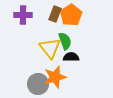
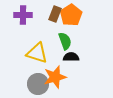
yellow triangle: moved 13 px left, 5 px down; rotated 35 degrees counterclockwise
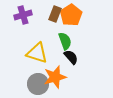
purple cross: rotated 18 degrees counterclockwise
black semicircle: rotated 49 degrees clockwise
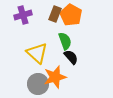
orange pentagon: rotated 10 degrees counterclockwise
yellow triangle: rotated 25 degrees clockwise
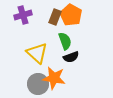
brown rectangle: moved 3 px down
black semicircle: rotated 112 degrees clockwise
orange star: moved 1 px left, 1 px down; rotated 25 degrees clockwise
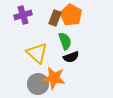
brown rectangle: moved 1 px down
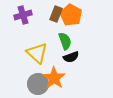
brown rectangle: moved 1 px right, 4 px up
orange star: rotated 25 degrees clockwise
